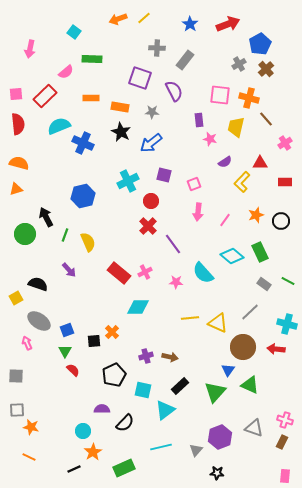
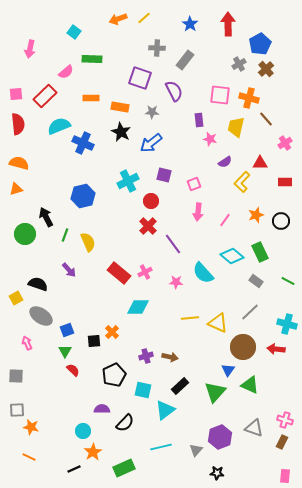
red arrow at (228, 24): rotated 70 degrees counterclockwise
gray rectangle at (264, 284): moved 8 px left, 3 px up
gray ellipse at (39, 321): moved 2 px right, 5 px up
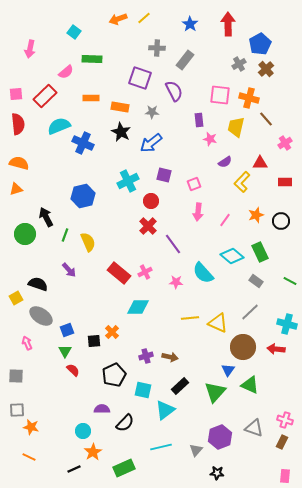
green line at (288, 281): moved 2 px right
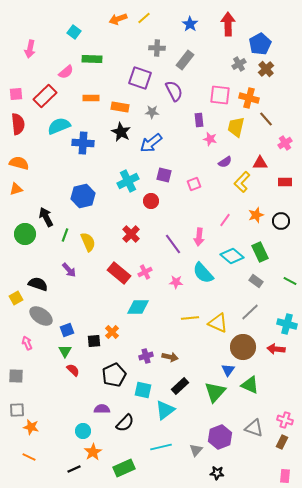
blue cross at (83, 143): rotated 20 degrees counterclockwise
pink arrow at (198, 212): moved 1 px right, 25 px down
red cross at (148, 226): moved 17 px left, 8 px down
